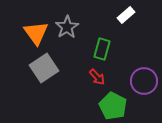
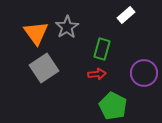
red arrow: moved 3 px up; rotated 54 degrees counterclockwise
purple circle: moved 8 px up
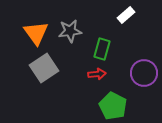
gray star: moved 3 px right, 4 px down; rotated 25 degrees clockwise
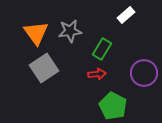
green rectangle: rotated 15 degrees clockwise
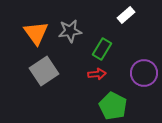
gray square: moved 3 px down
